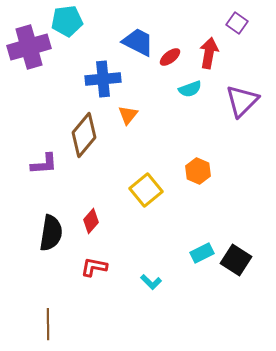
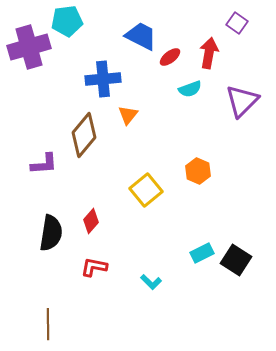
blue trapezoid: moved 3 px right, 6 px up
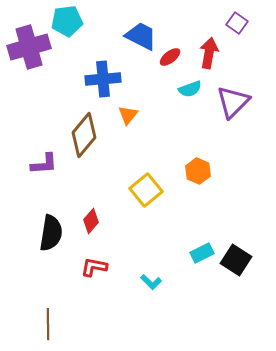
purple triangle: moved 9 px left, 1 px down
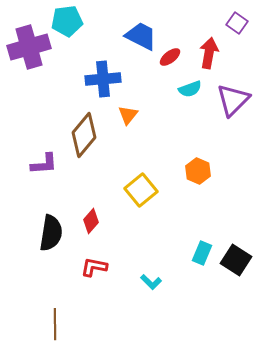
purple triangle: moved 2 px up
yellow square: moved 5 px left
cyan rectangle: rotated 40 degrees counterclockwise
brown line: moved 7 px right
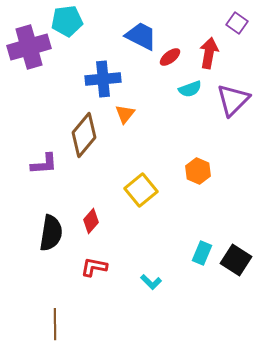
orange triangle: moved 3 px left, 1 px up
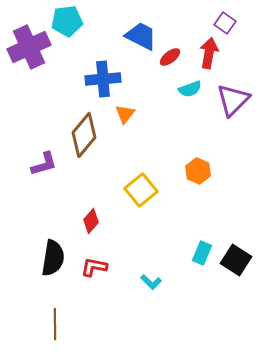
purple square: moved 12 px left
purple cross: rotated 9 degrees counterclockwise
purple L-shape: rotated 12 degrees counterclockwise
black semicircle: moved 2 px right, 25 px down
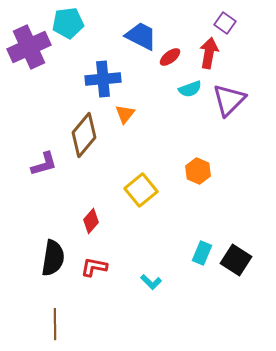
cyan pentagon: moved 1 px right, 2 px down
purple triangle: moved 4 px left
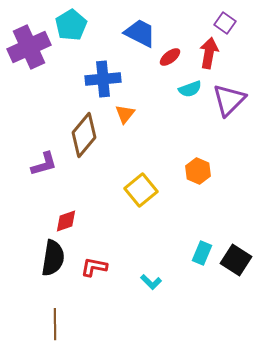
cyan pentagon: moved 3 px right, 2 px down; rotated 24 degrees counterclockwise
blue trapezoid: moved 1 px left, 3 px up
red diamond: moved 25 px left; rotated 30 degrees clockwise
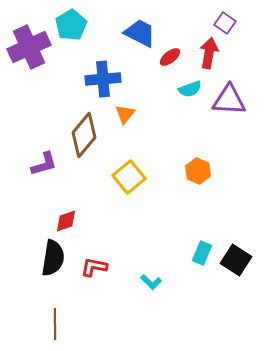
purple triangle: rotated 48 degrees clockwise
yellow square: moved 12 px left, 13 px up
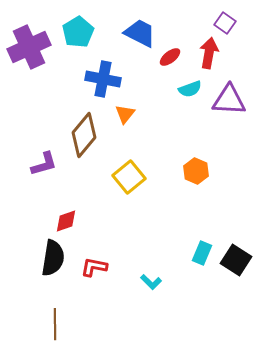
cyan pentagon: moved 7 px right, 7 px down
blue cross: rotated 16 degrees clockwise
orange hexagon: moved 2 px left
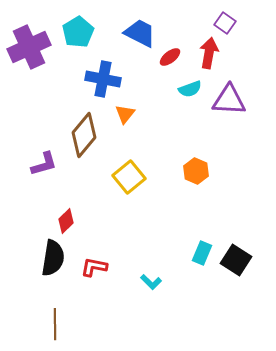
red diamond: rotated 25 degrees counterclockwise
